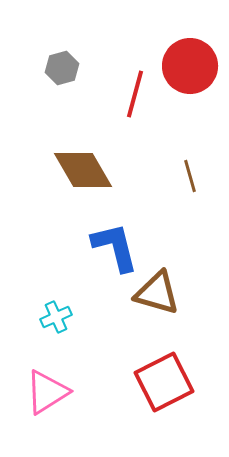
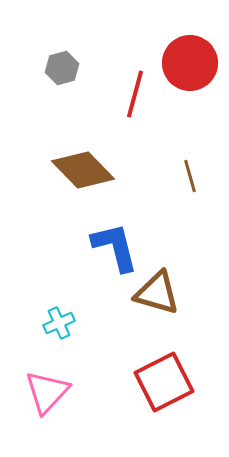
red circle: moved 3 px up
brown diamond: rotated 14 degrees counterclockwise
cyan cross: moved 3 px right, 6 px down
pink triangle: rotated 15 degrees counterclockwise
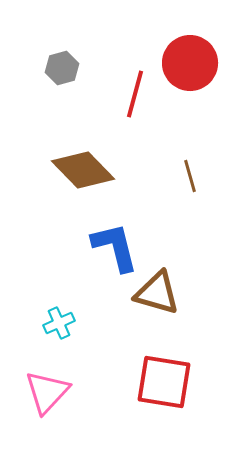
red square: rotated 36 degrees clockwise
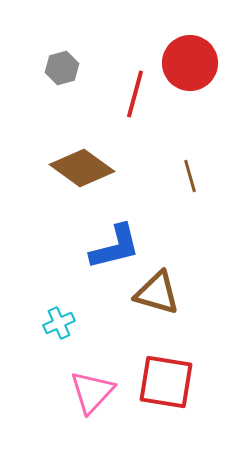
brown diamond: moved 1 px left, 2 px up; rotated 10 degrees counterclockwise
blue L-shape: rotated 90 degrees clockwise
red square: moved 2 px right
pink triangle: moved 45 px right
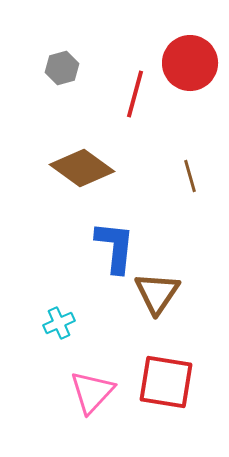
blue L-shape: rotated 70 degrees counterclockwise
brown triangle: rotated 48 degrees clockwise
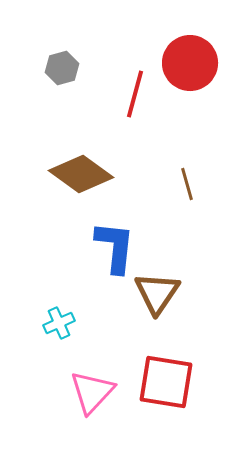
brown diamond: moved 1 px left, 6 px down
brown line: moved 3 px left, 8 px down
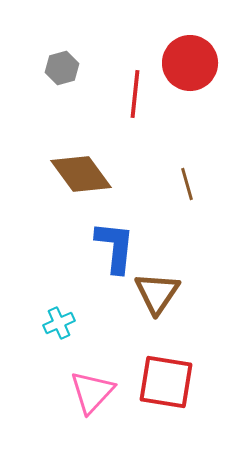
red line: rotated 9 degrees counterclockwise
brown diamond: rotated 18 degrees clockwise
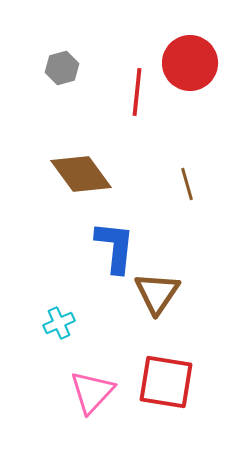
red line: moved 2 px right, 2 px up
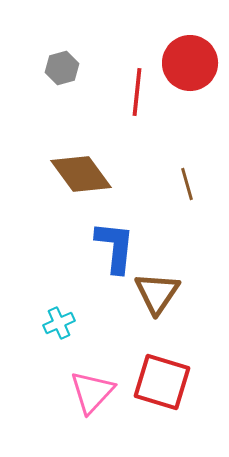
red square: moved 4 px left; rotated 8 degrees clockwise
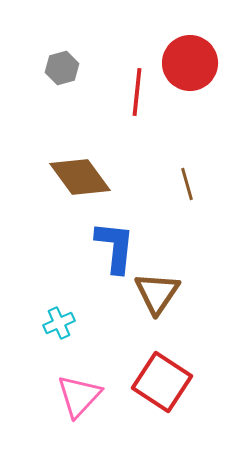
brown diamond: moved 1 px left, 3 px down
red square: rotated 16 degrees clockwise
pink triangle: moved 13 px left, 4 px down
